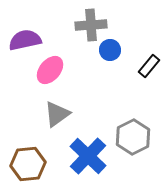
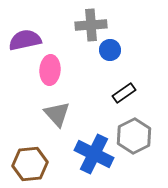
black rectangle: moved 25 px left, 27 px down; rotated 15 degrees clockwise
pink ellipse: rotated 36 degrees counterclockwise
gray triangle: rotated 36 degrees counterclockwise
gray hexagon: moved 1 px right, 1 px up
blue cross: moved 6 px right, 2 px up; rotated 18 degrees counterclockwise
brown hexagon: moved 2 px right
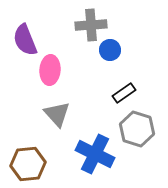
purple semicircle: rotated 100 degrees counterclockwise
gray hexagon: moved 3 px right, 7 px up; rotated 16 degrees counterclockwise
blue cross: moved 1 px right
brown hexagon: moved 2 px left
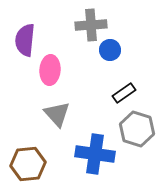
purple semicircle: rotated 28 degrees clockwise
blue cross: rotated 18 degrees counterclockwise
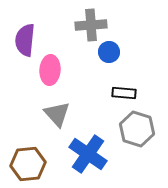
blue circle: moved 1 px left, 2 px down
black rectangle: rotated 40 degrees clockwise
blue cross: moved 7 px left; rotated 27 degrees clockwise
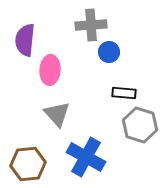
gray hexagon: moved 3 px right, 4 px up
blue cross: moved 2 px left, 3 px down; rotated 6 degrees counterclockwise
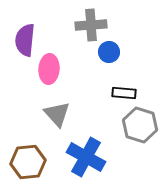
pink ellipse: moved 1 px left, 1 px up
brown hexagon: moved 2 px up
